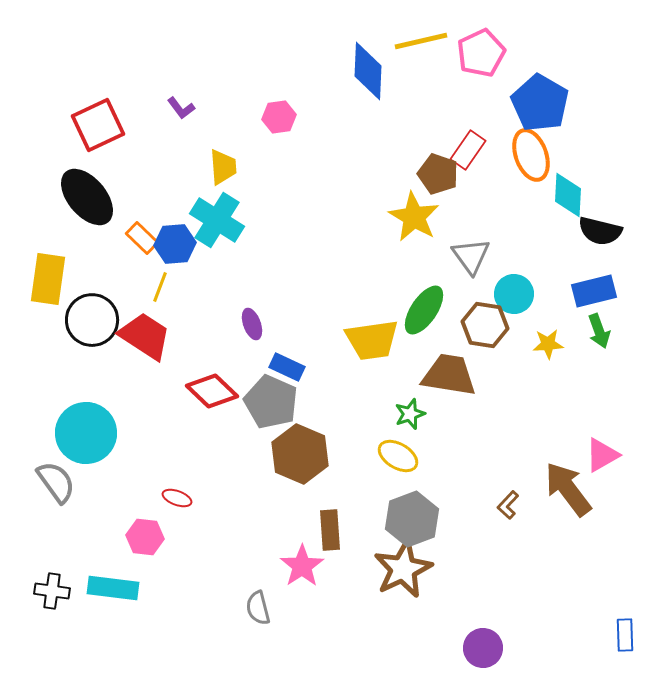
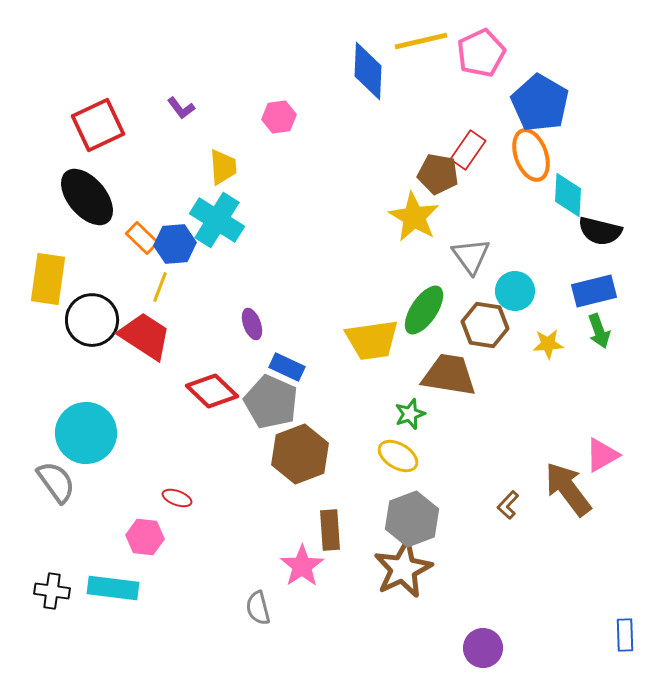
brown pentagon at (438, 174): rotated 9 degrees counterclockwise
cyan circle at (514, 294): moved 1 px right, 3 px up
brown hexagon at (300, 454): rotated 16 degrees clockwise
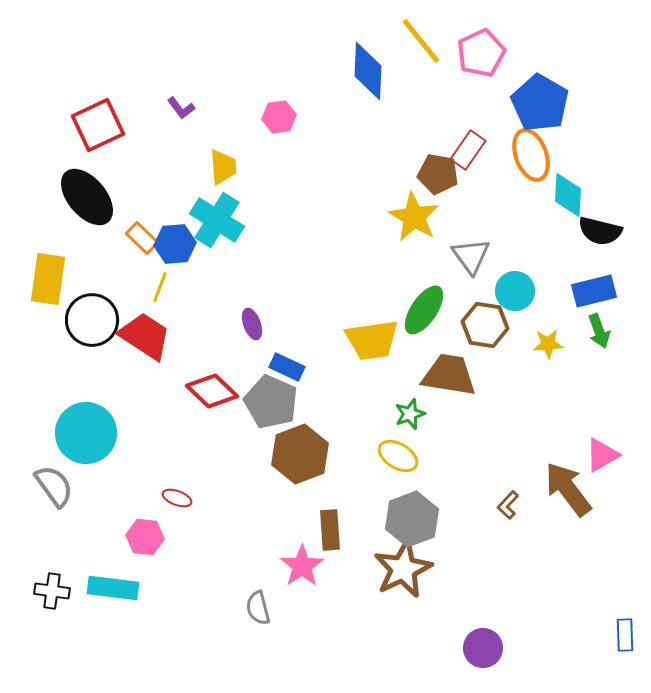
yellow line at (421, 41): rotated 64 degrees clockwise
gray semicircle at (56, 482): moved 2 px left, 4 px down
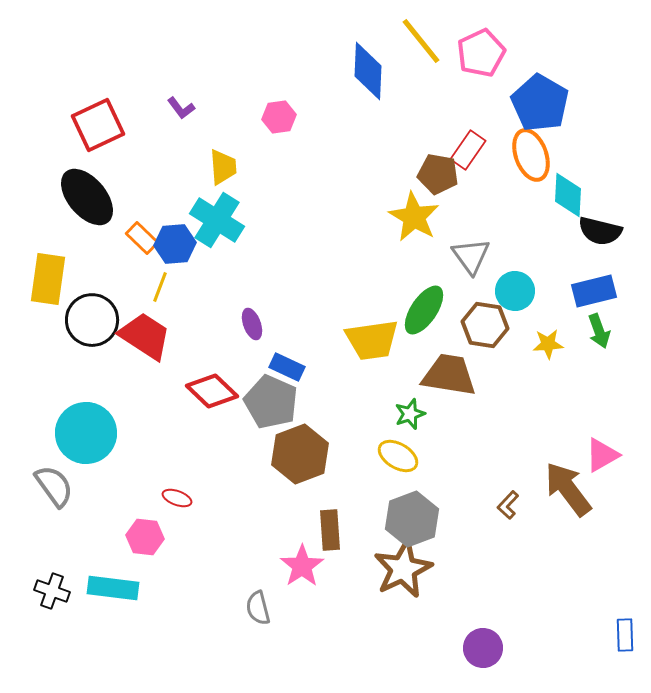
black cross at (52, 591): rotated 12 degrees clockwise
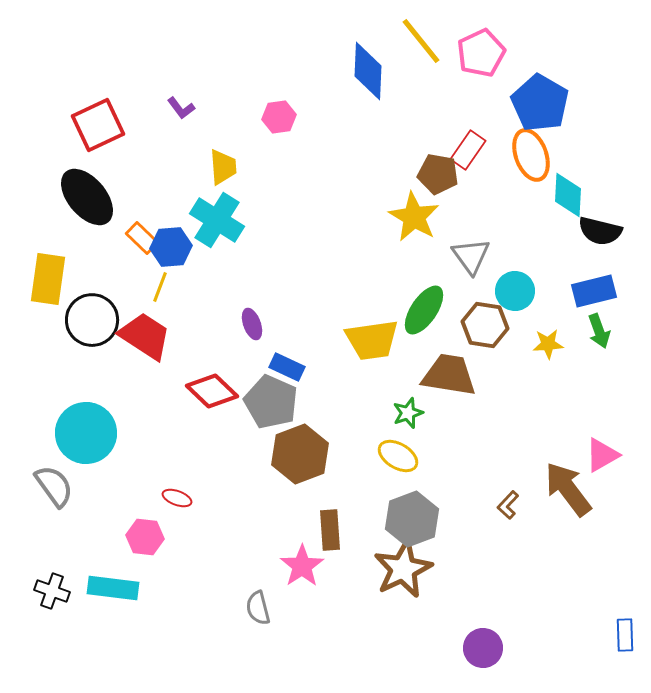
blue hexagon at (175, 244): moved 4 px left, 3 px down
green star at (410, 414): moved 2 px left, 1 px up
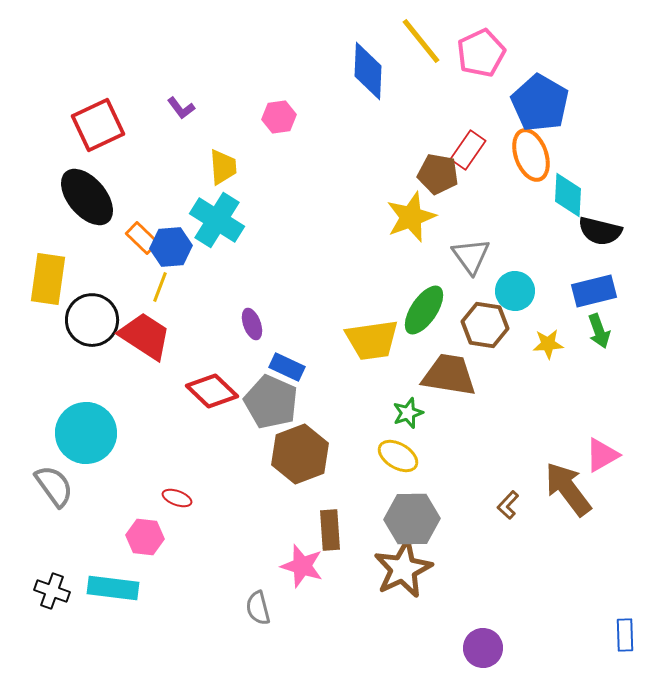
yellow star at (414, 217): moved 3 px left; rotated 21 degrees clockwise
gray hexagon at (412, 519): rotated 20 degrees clockwise
pink star at (302, 566): rotated 21 degrees counterclockwise
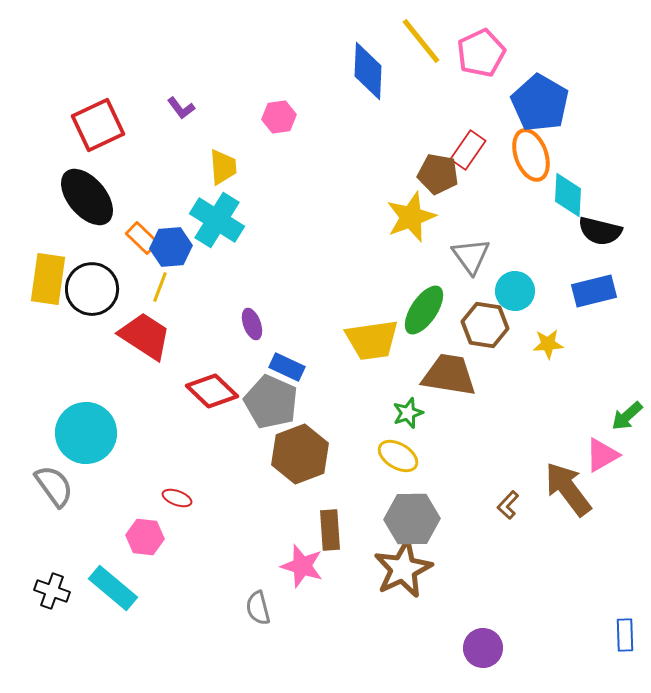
black circle at (92, 320): moved 31 px up
green arrow at (599, 331): moved 28 px right, 85 px down; rotated 68 degrees clockwise
cyan rectangle at (113, 588): rotated 33 degrees clockwise
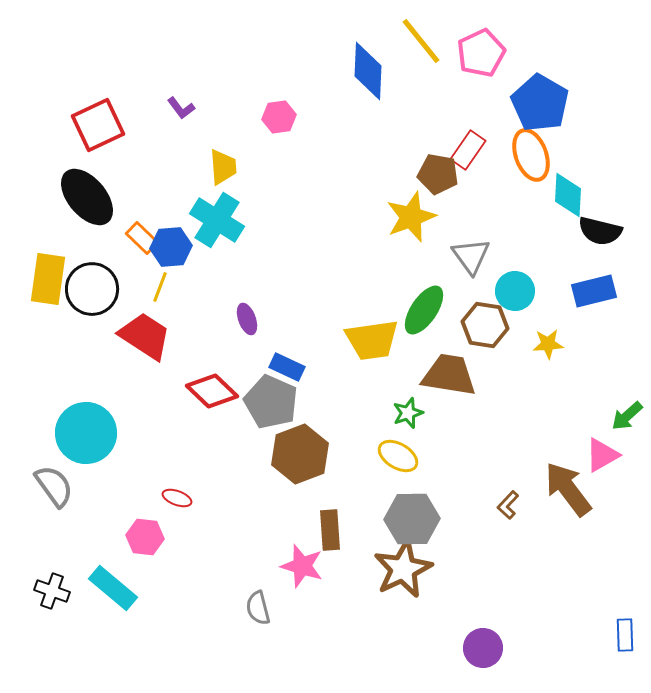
purple ellipse at (252, 324): moved 5 px left, 5 px up
